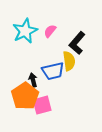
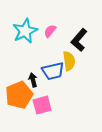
black L-shape: moved 2 px right, 3 px up
orange pentagon: moved 6 px left, 1 px up; rotated 12 degrees clockwise
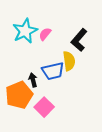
pink semicircle: moved 5 px left, 3 px down
pink square: moved 2 px right, 2 px down; rotated 30 degrees counterclockwise
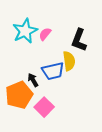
black L-shape: rotated 20 degrees counterclockwise
black arrow: rotated 16 degrees counterclockwise
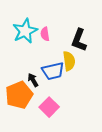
pink semicircle: rotated 48 degrees counterclockwise
pink square: moved 5 px right
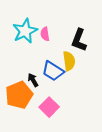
blue trapezoid: rotated 45 degrees clockwise
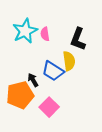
black L-shape: moved 1 px left, 1 px up
orange pentagon: moved 1 px right; rotated 8 degrees clockwise
